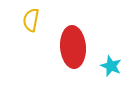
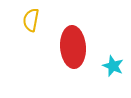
cyan star: moved 2 px right
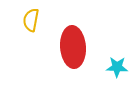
cyan star: moved 4 px right, 1 px down; rotated 20 degrees counterclockwise
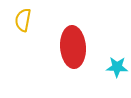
yellow semicircle: moved 8 px left
